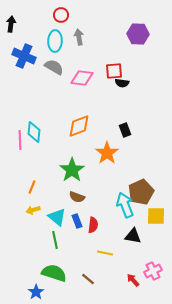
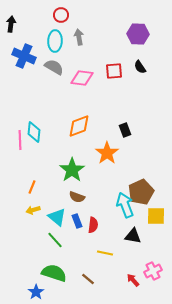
black semicircle: moved 18 px right, 16 px up; rotated 48 degrees clockwise
green line: rotated 30 degrees counterclockwise
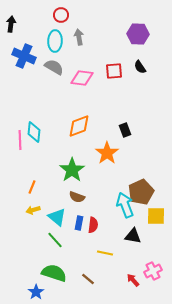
blue rectangle: moved 2 px right, 2 px down; rotated 32 degrees clockwise
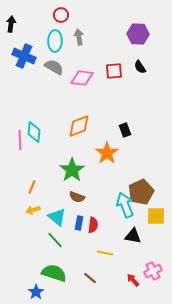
brown line: moved 2 px right, 1 px up
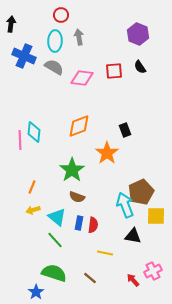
purple hexagon: rotated 20 degrees clockwise
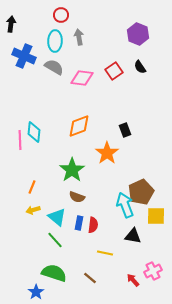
red square: rotated 30 degrees counterclockwise
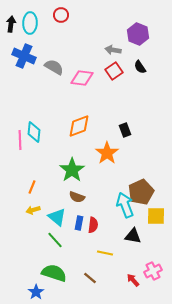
gray arrow: moved 34 px right, 13 px down; rotated 70 degrees counterclockwise
cyan ellipse: moved 25 px left, 18 px up
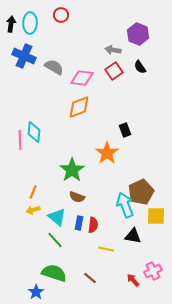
orange diamond: moved 19 px up
orange line: moved 1 px right, 5 px down
yellow line: moved 1 px right, 4 px up
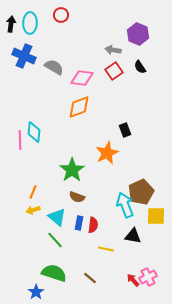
orange star: rotated 10 degrees clockwise
pink cross: moved 5 px left, 6 px down
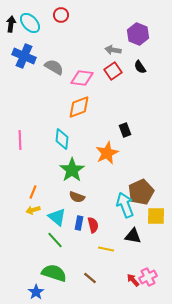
cyan ellipse: rotated 45 degrees counterclockwise
red square: moved 1 px left
cyan diamond: moved 28 px right, 7 px down
red semicircle: rotated 21 degrees counterclockwise
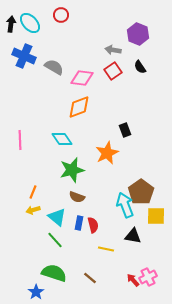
cyan diamond: rotated 40 degrees counterclockwise
green star: rotated 20 degrees clockwise
brown pentagon: rotated 10 degrees counterclockwise
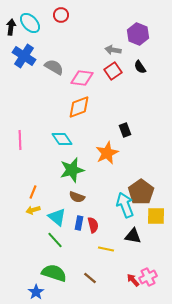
black arrow: moved 3 px down
blue cross: rotated 10 degrees clockwise
